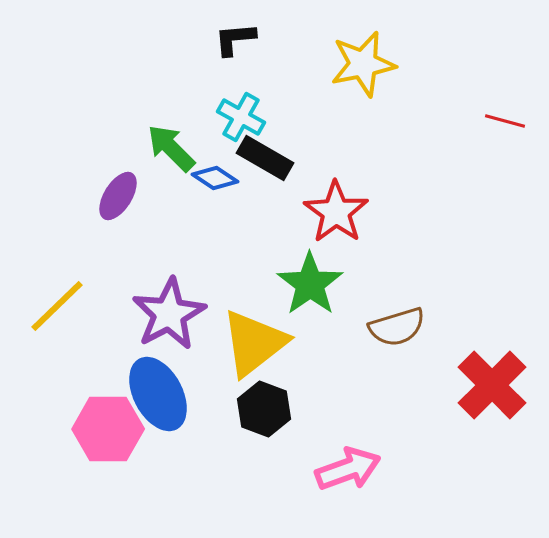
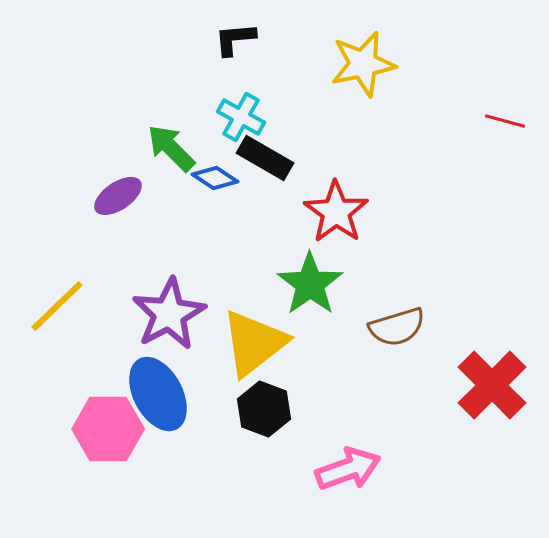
purple ellipse: rotated 24 degrees clockwise
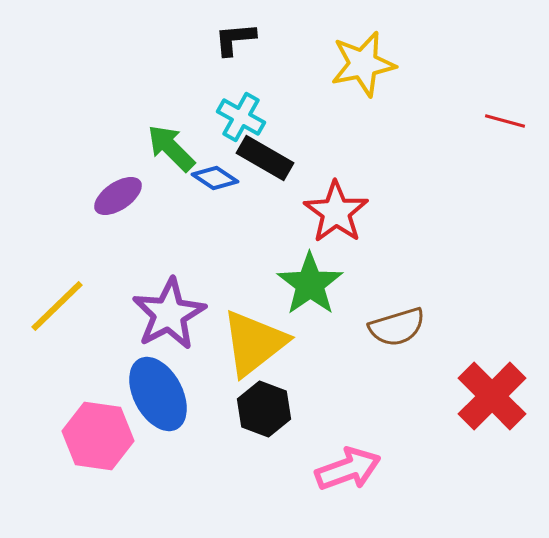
red cross: moved 11 px down
pink hexagon: moved 10 px left, 7 px down; rotated 8 degrees clockwise
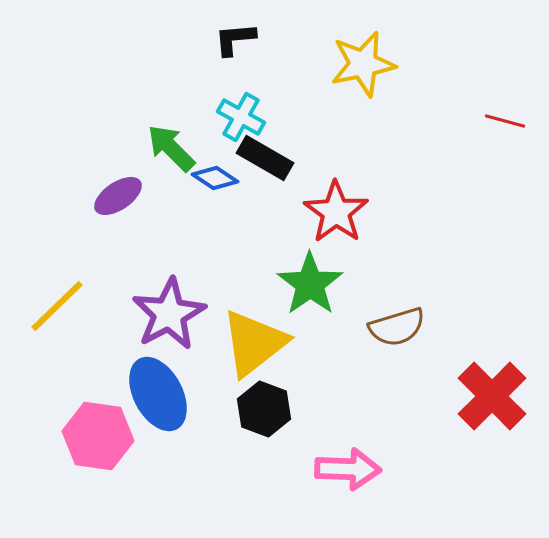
pink arrow: rotated 22 degrees clockwise
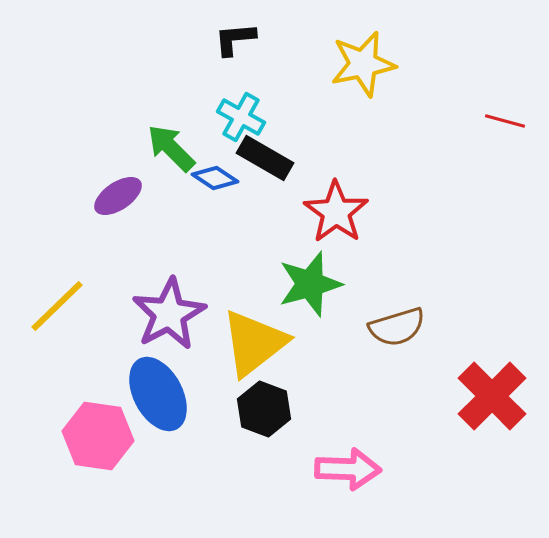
green star: rotated 20 degrees clockwise
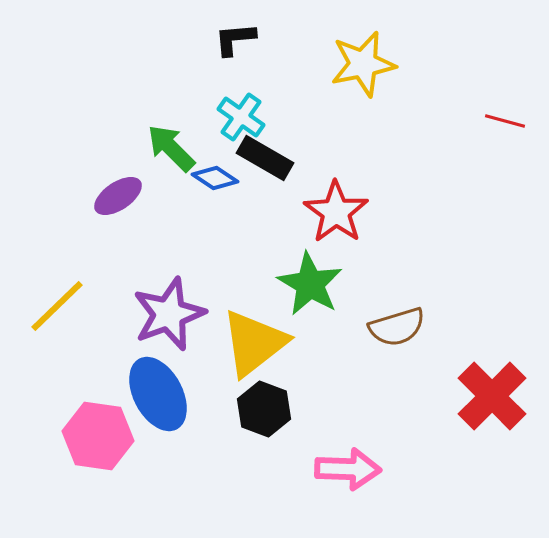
cyan cross: rotated 6 degrees clockwise
green star: rotated 26 degrees counterclockwise
purple star: rotated 8 degrees clockwise
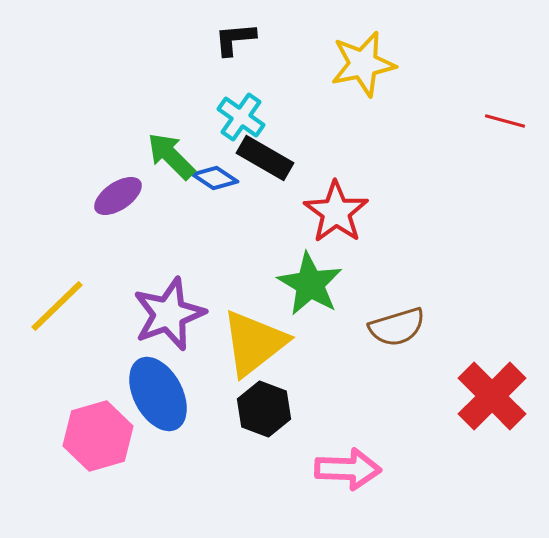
green arrow: moved 8 px down
pink hexagon: rotated 24 degrees counterclockwise
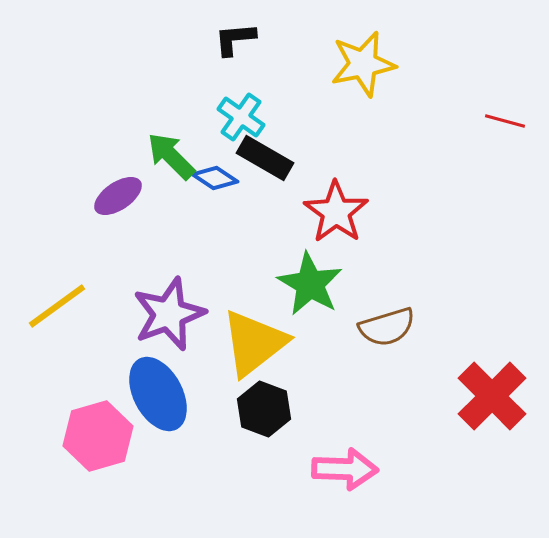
yellow line: rotated 8 degrees clockwise
brown semicircle: moved 10 px left
pink arrow: moved 3 px left
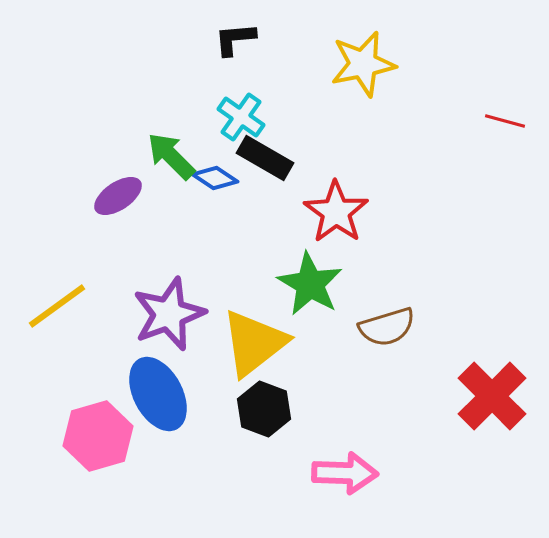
pink arrow: moved 4 px down
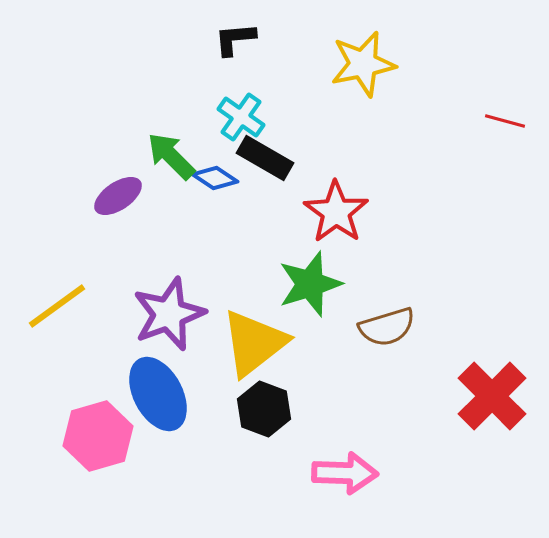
green star: rotated 24 degrees clockwise
